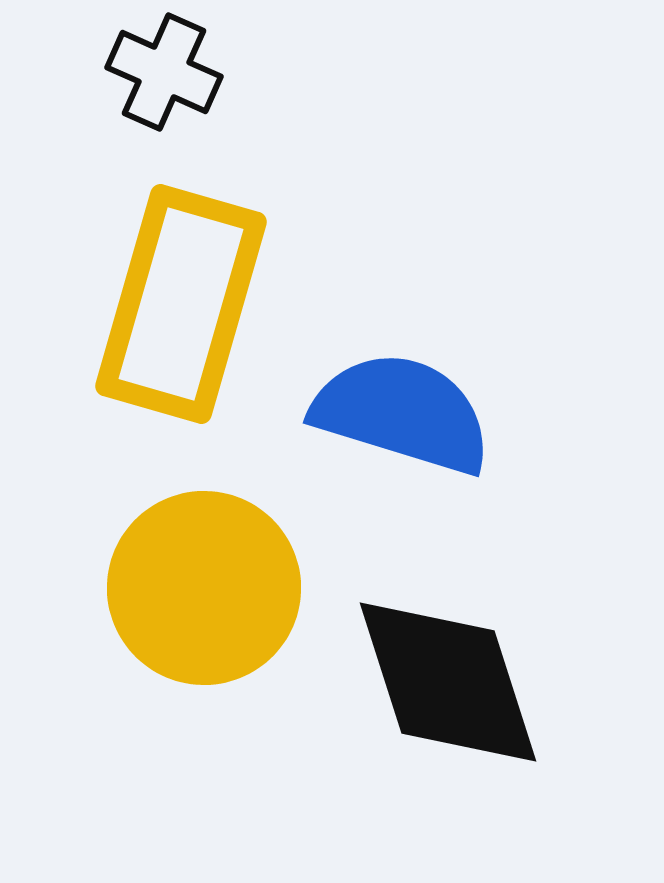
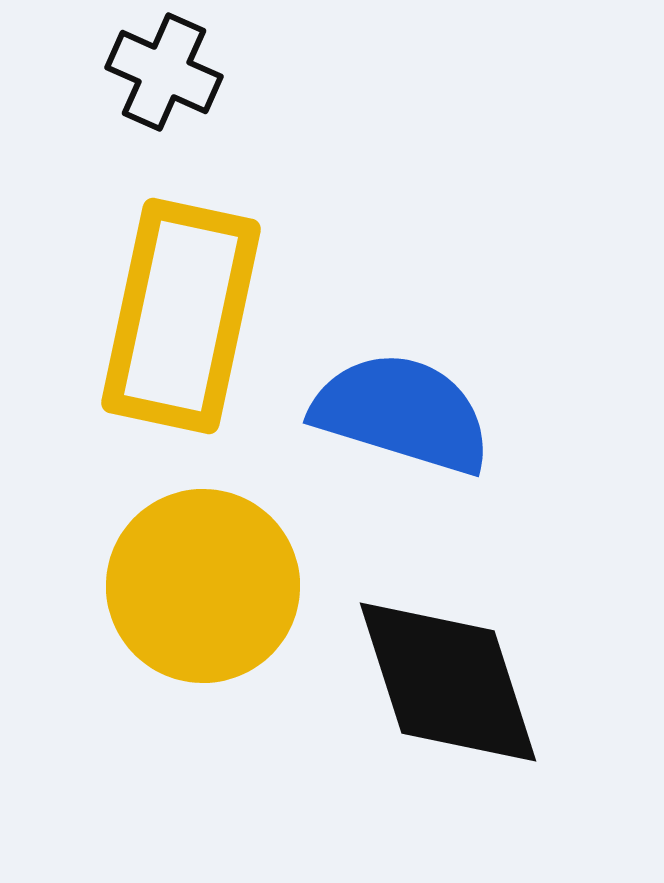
yellow rectangle: moved 12 px down; rotated 4 degrees counterclockwise
yellow circle: moved 1 px left, 2 px up
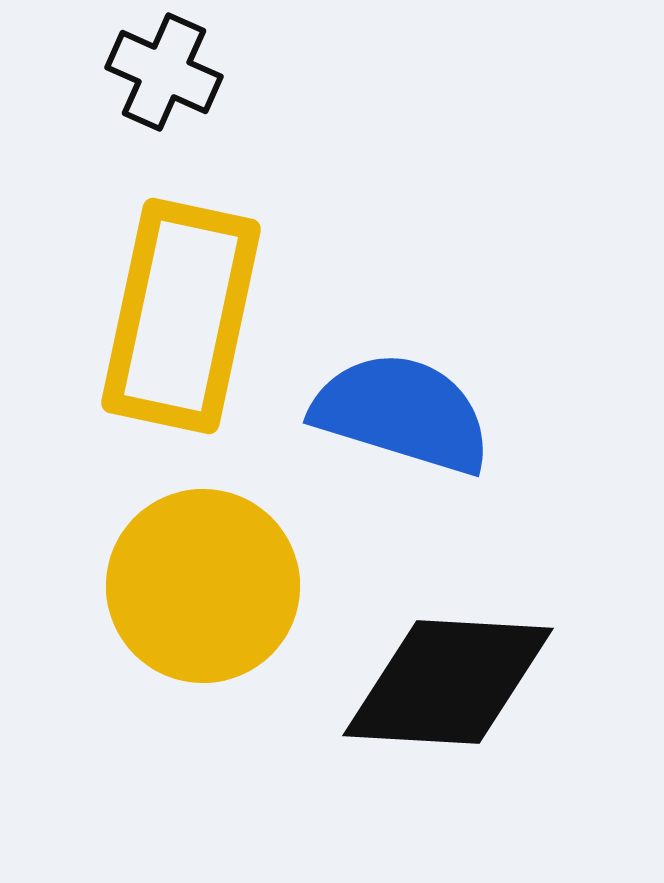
black diamond: rotated 69 degrees counterclockwise
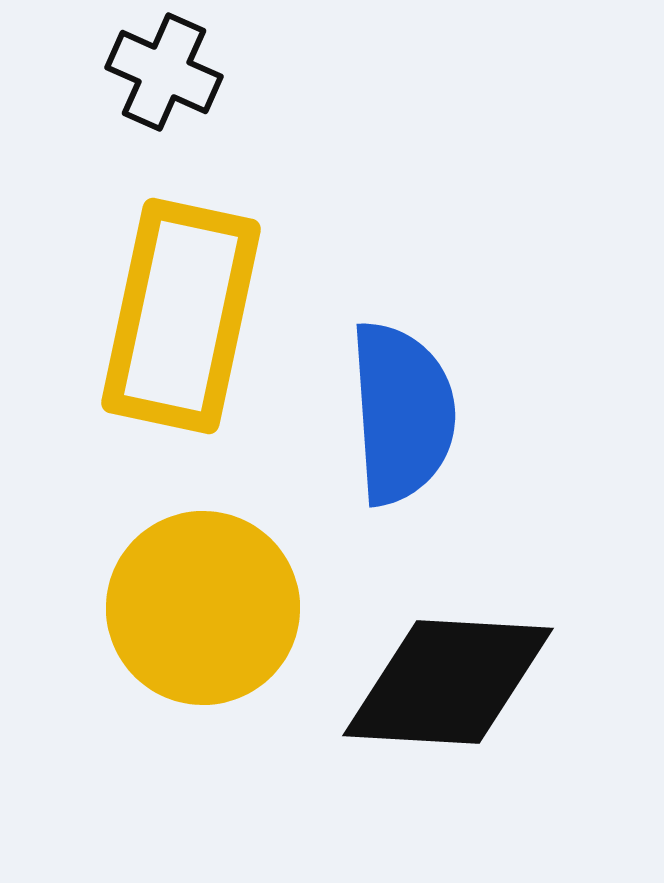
blue semicircle: rotated 69 degrees clockwise
yellow circle: moved 22 px down
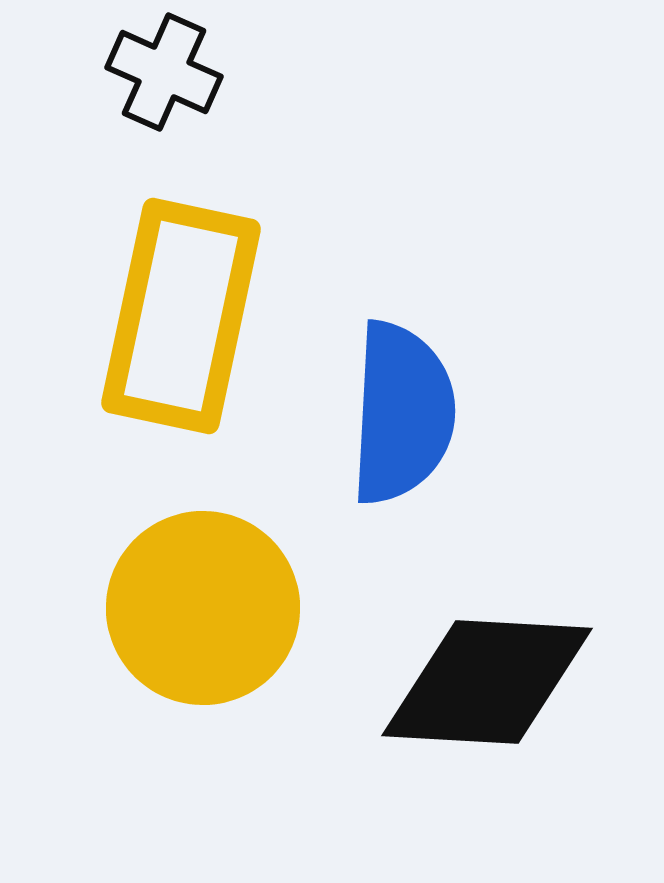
blue semicircle: rotated 7 degrees clockwise
black diamond: moved 39 px right
